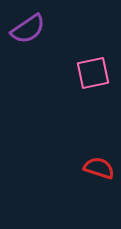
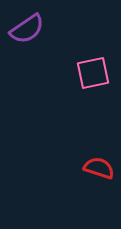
purple semicircle: moved 1 px left
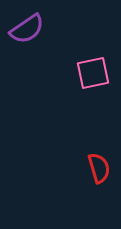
red semicircle: rotated 56 degrees clockwise
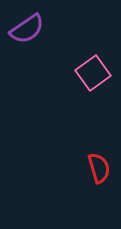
pink square: rotated 24 degrees counterclockwise
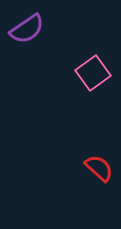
red semicircle: rotated 32 degrees counterclockwise
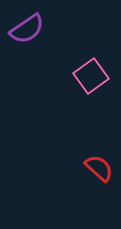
pink square: moved 2 px left, 3 px down
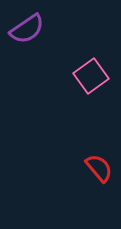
red semicircle: rotated 8 degrees clockwise
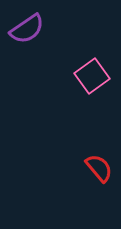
pink square: moved 1 px right
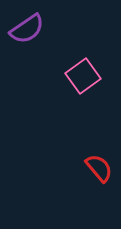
pink square: moved 9 px left
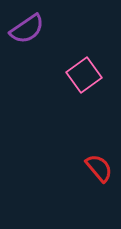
pink square: moved 1 px right, 1 px up
